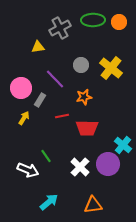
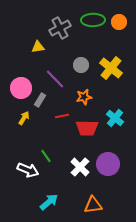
cyan cross: moved 8 px left, 27 px up
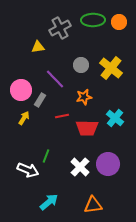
pink circle: moved 2 px down
green line: rotated 56 degrees clockwise
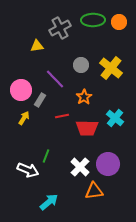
yellow triangle: moved 1 px left, 1 px up
orange star: rotated 21 degrees counterclockwise
orange triangle: moved 1 px right, 14 px up
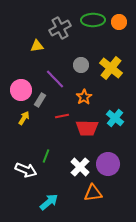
white arrow: moved 2 px left
orange triangle: moved 1 px left, 2 px down
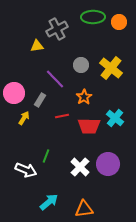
green ellipse: moved 3 px up
gray cross: moved 3 px left, 1 px down
pink circle: moved 7 px left, 3 px down
red trapezoid: moved 2 px right, 2 px up
orange triangle: moved 9 px left, 16 px down
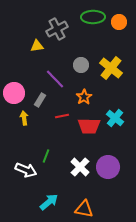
yellow arrow: rotated 40 degrees counterclockwise
purple circle: moved 3 px down
orange triangle: rotated 18 degrees clockwise
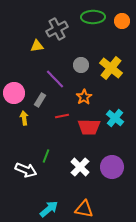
orange circle: moved 3 px right, 1 px up
red trapezoid: moved 1 px down
purple circle: moved 4 px right
cyan arrow: moved 7 px down
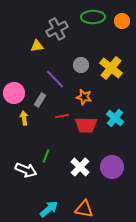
orange star: rotated 28 degrees counterclockwise
red trapezoid: moved 3 px left, 2 px up
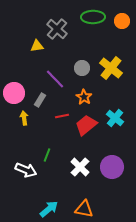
gray cross: rotated 20 degrees counterclockwise
gray circle: moved 1 px right, 3 px down
orange star: rotated 21 degrees clockwise
red trapezoid: rotated 140 degrees clockwise
green line: moved 1 px right, 1 px up
